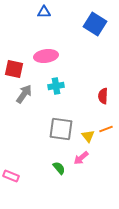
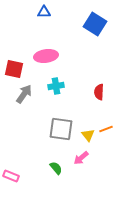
red semicircle: moved 4 px left, 4 px up
yellow triangle: moved 1 px up
green semicircle: moved 3 px left
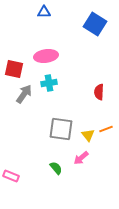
cyan cross: moved 7 px left, 3 px up
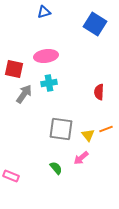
blue triangle: rotated 16 degrees counterclockwise
